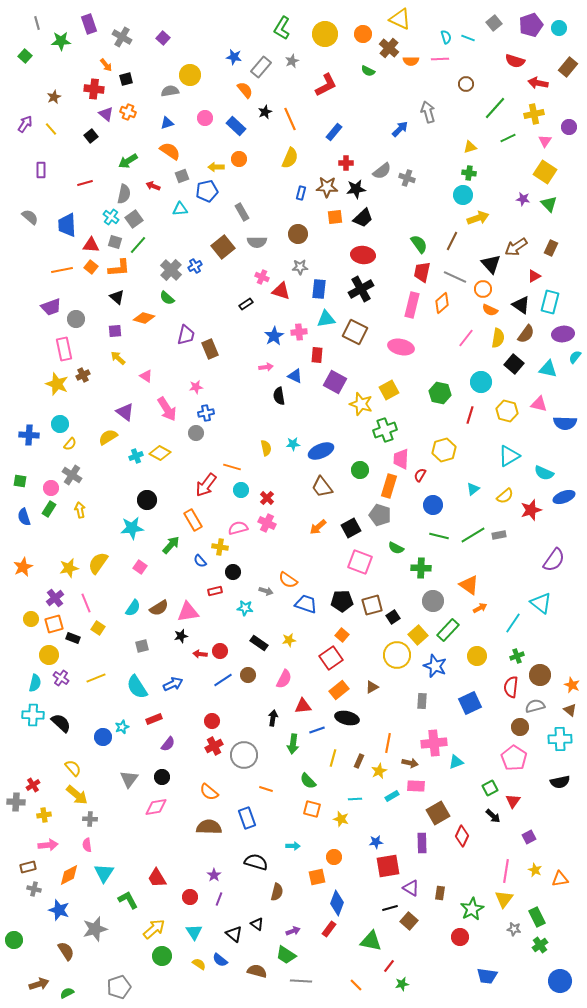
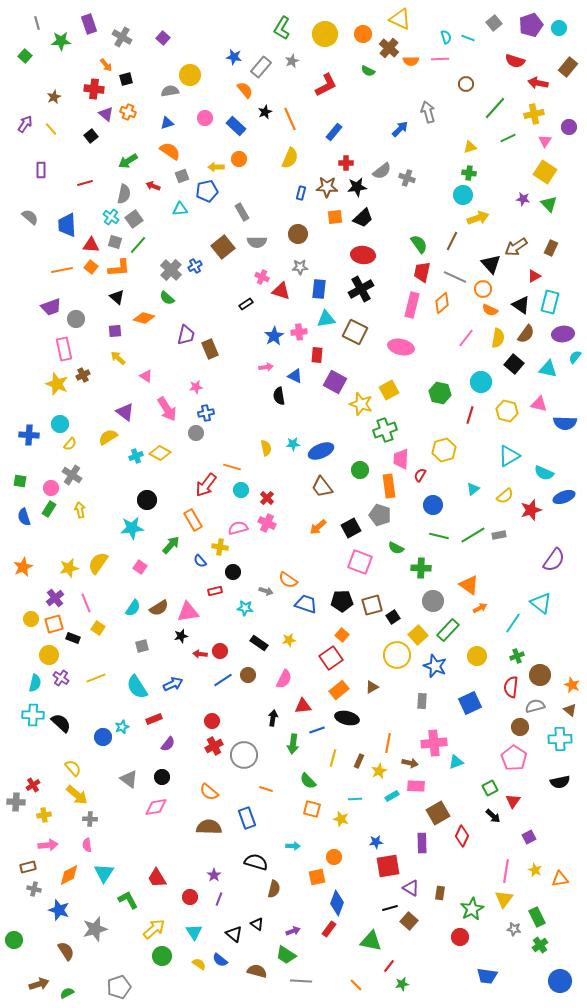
black star at (356, 189): moved 1 px right, 2 px up
orange rectangle at (389, 486): rotated 25 degrees counterclockwise
gray triangle at (129, 779): rotated 30 degrees counterclockwise
brown semicircle at (277, 892): moved 3 px left, 3 px up
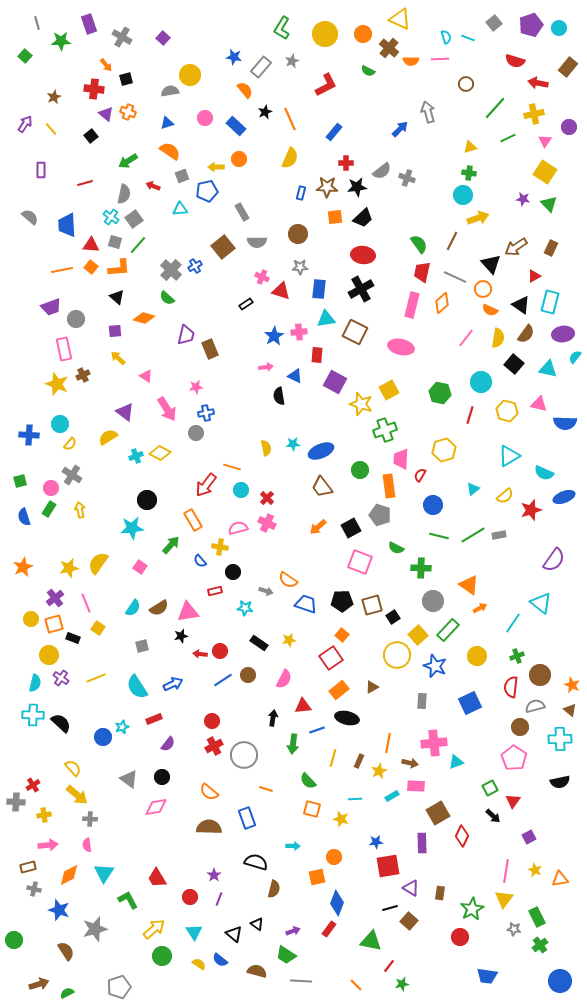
green square at (20, 481): rotated 24 degrees counterclockwise
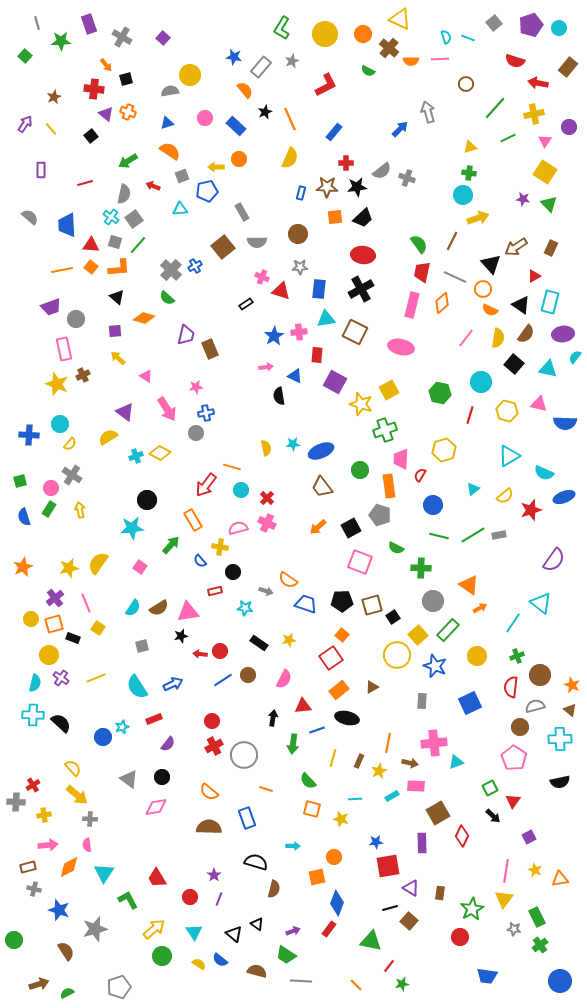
orange diamond at (69, 875): moved 8 px up
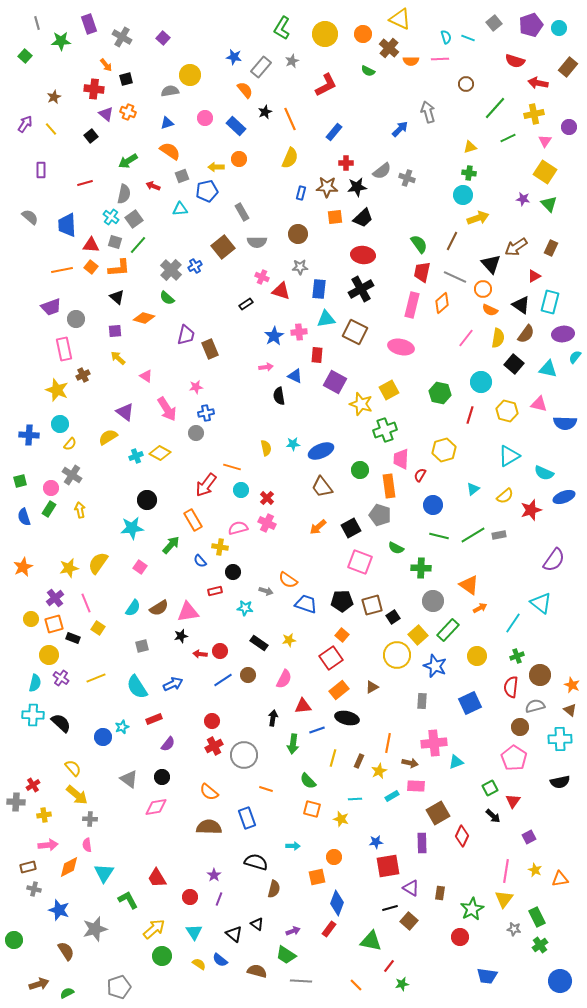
yellow star at (57, 384): moved 6 px down
